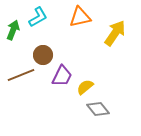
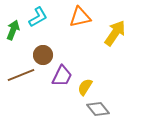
yellow semicircle: rotated 18 degrees counterclockwise
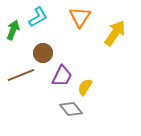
orange triangle: rotated 45 degrees counterclockwise
brown circle: moved 2 px up
gray diamond: moved 27 px left
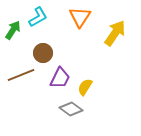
green arrow: rotated 12 degrees clockwise
purple trapezoid: moved 2 px left, 2 px down
gray diamond: rotated 15 degrees counterclockwise
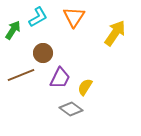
orange triangle: moved 6 px left
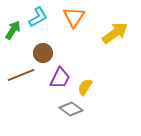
yellow arrow: rotated 20 degrees clockwise
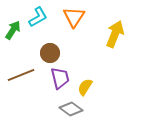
yellow arrow: moved 1 px down; rotated 32 degrees counterclockwise
brown circle: moved 7 px right
purple trapezoid: rotated 40 degrees counterclockwise
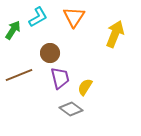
brown line: moved 2 px left
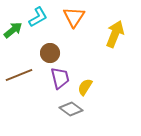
green arrow: rotated 18 degrees clockwise
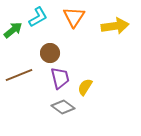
yellow arrow: moved 8 px up; rotated 60 degrees clockwise
gray diamond: moved 8 px left, 2 px up
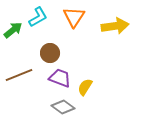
purple trapezoid: rotated 55 degrees counterclockwise
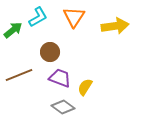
brown circle: moved 1 px up
